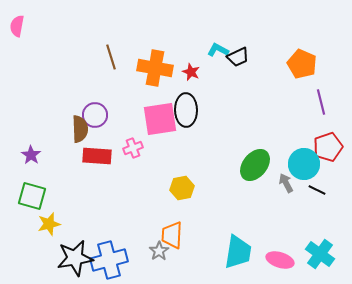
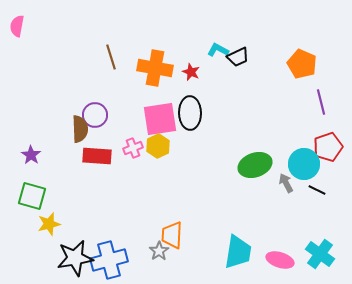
black ellipse: moved 4 px right, 3 px down
green ellipse: rotated 32 degrees clockwise
yellow hexagon: moved 24 px left, 42 px up; rotated 15 degrees counterclockwise
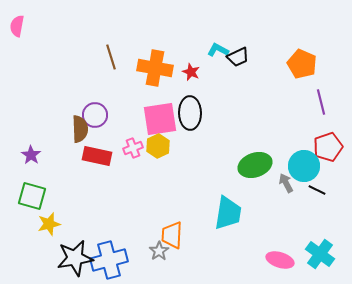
red rectangle: rotated 8 degrees clockwise
cyan circle: moved 2 px down
cyan trapezoid: moved 10 px left, 39 px up
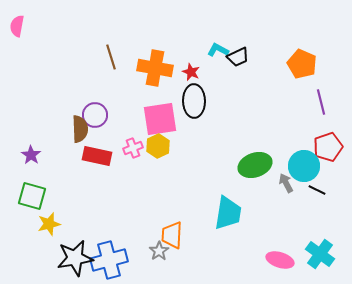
black ellipse: moved 4 px right, 12 px up
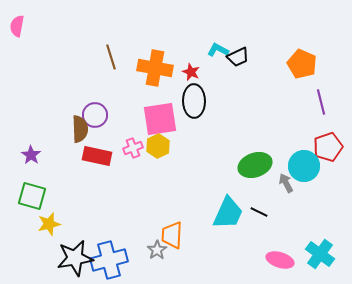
black line: moved 58 px left, 22 px down
cyan trapezoid: rotated 15 degrees clockwise
gray star: moved 2 px left, 1 px up
